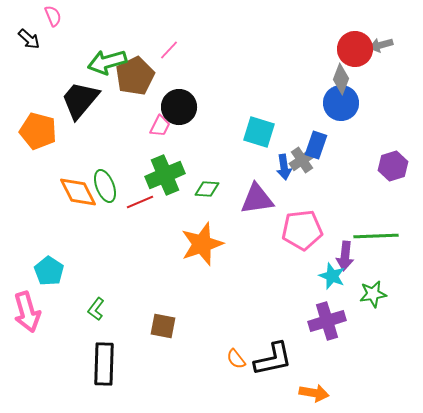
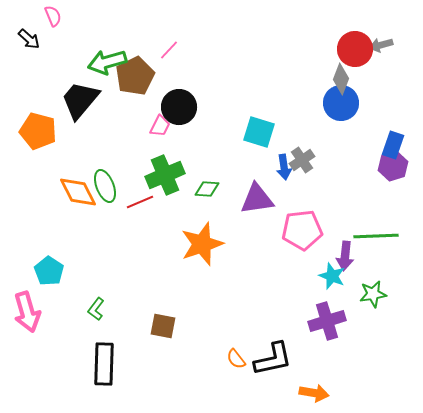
blue rectangle: moved 77 px right
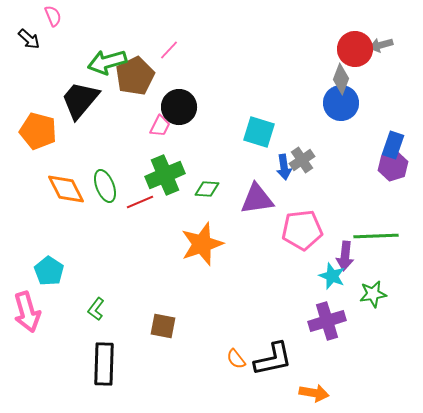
orange diamond: moved 12 px left, 3 px up
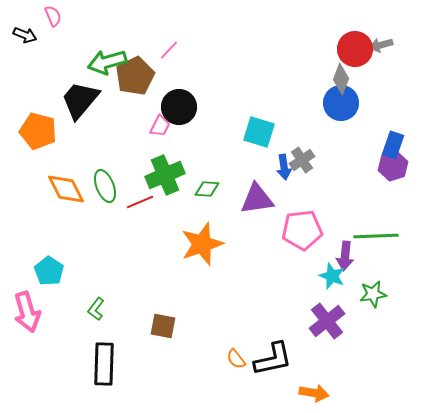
black arrow: moved 4 px left, 4 px up; rotated 20 degrees counterclockwise
purple cross: rotated 21 degrees counterclockwise
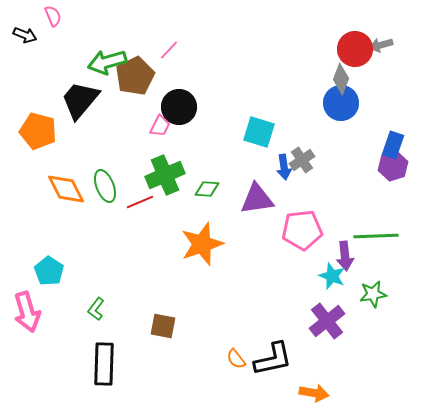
purple arrow: rotated 12 degrees counterclockwise
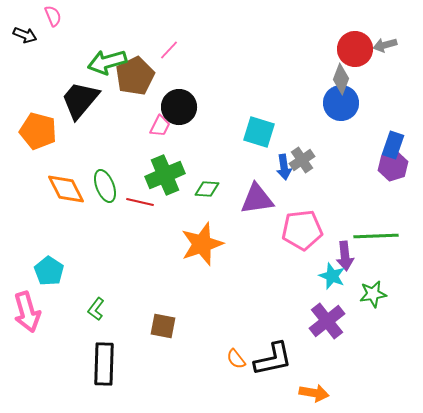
gray arrow: moved 4 px right
red line: rotated 36 degrees clockwise
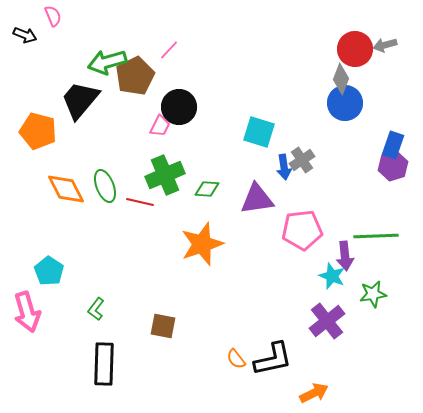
blue circle: moved 4 px right
orange arrow: rotated 36 degrees counterclockwise
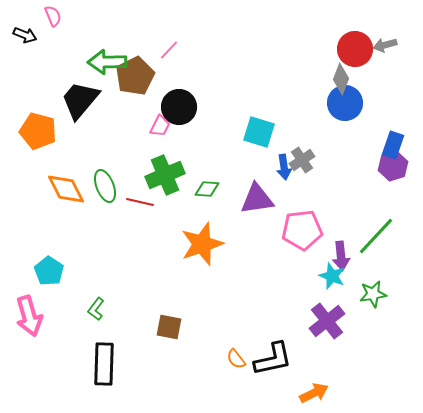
green arrow: rotated 15 degrees clockwise
green line: rotated 45 degrees counterclockwise
purple arrow: moved 4 px left
pink arrow: moved 2 px right, 4 px down
brown square: moved 6 px right, 1 px down
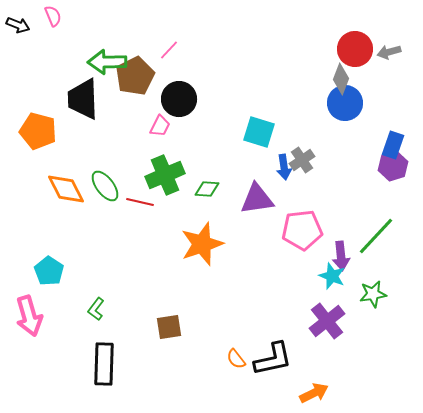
black arrow: moved 7 px left, 10 px up
gray arrow: moved 4 px right, 7 px down
black trapezoid: moved 3 px right, 1 px up; rotated 42 degrees counterclockwise
black circle: moved 8 px up
green ellipse: rotated 16 degrees counterclockwise
brown square: rotated 20 degrees counterclockwise
